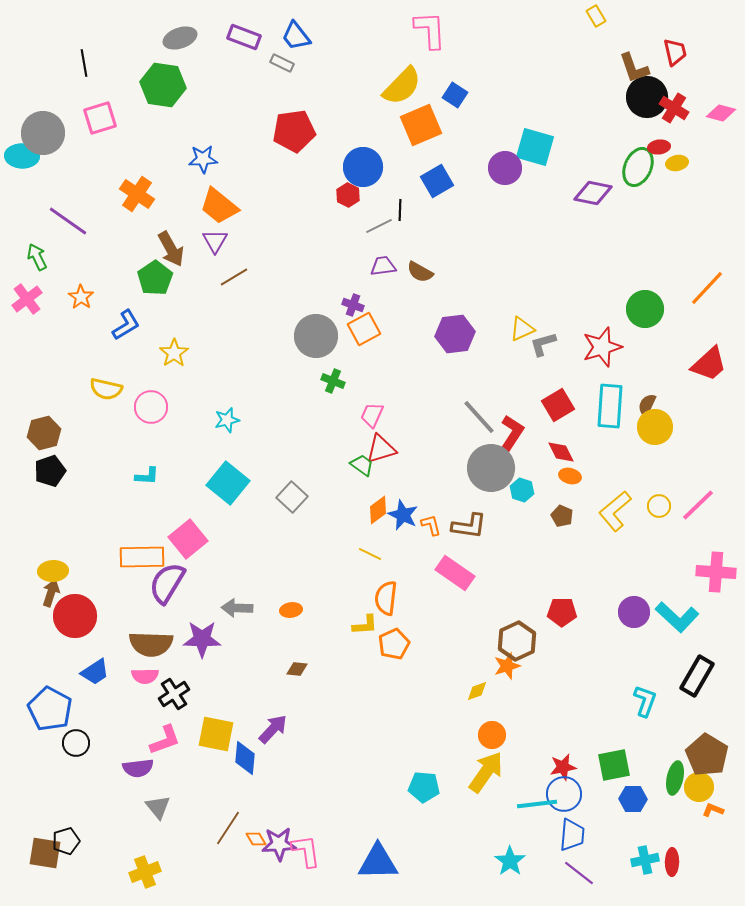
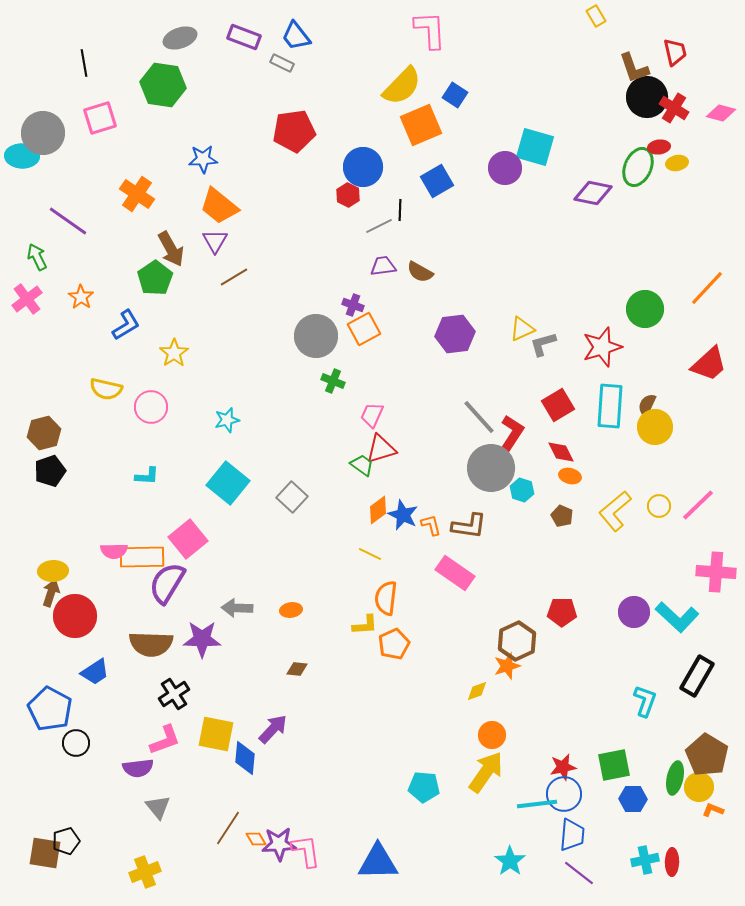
pink semicircle at (145, 676): moved 31 px left, 125 px up
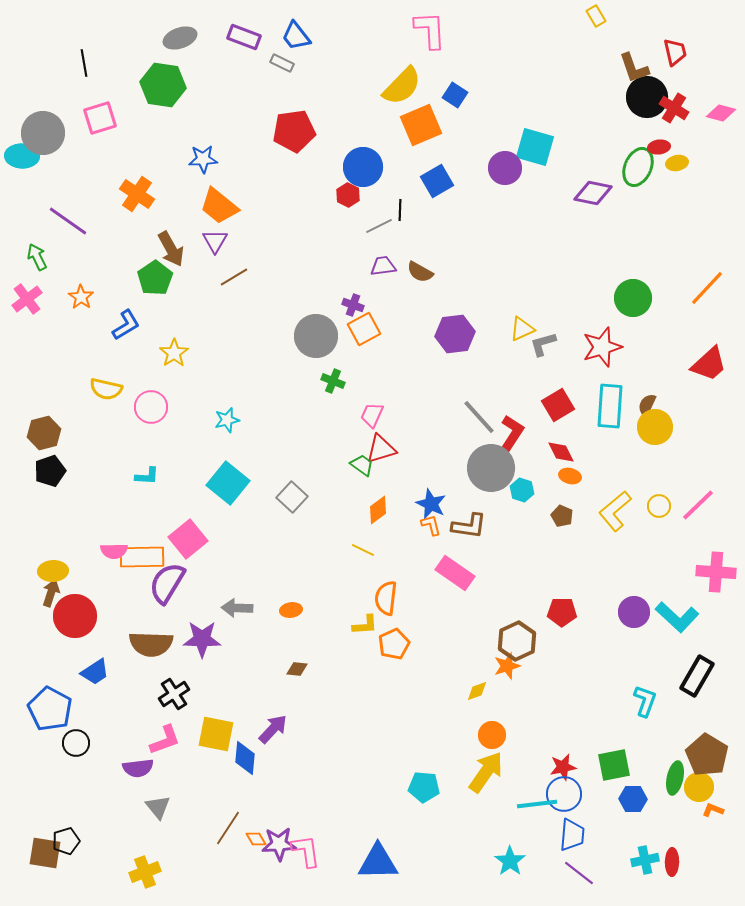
green circle at (645, 309): moved 12 px left, 11 px up
blue star at (403, 515): moved 28 px right, 11 px up
yellow line at (370, 554): moved 7 px left, 4 px up
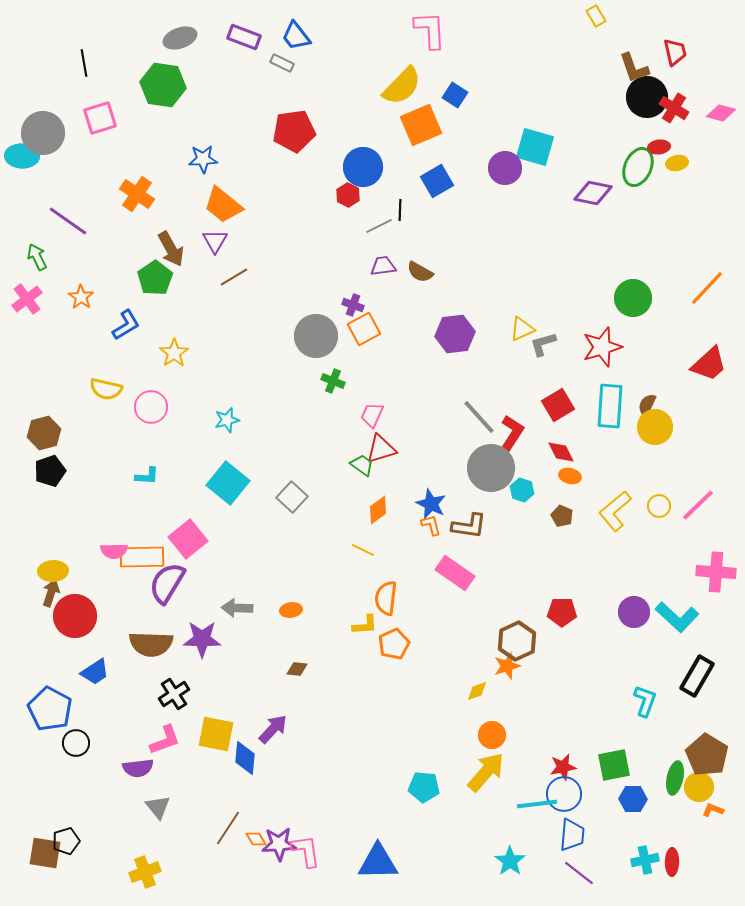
orange trapezoid at (219, 206): moved 4 px right, 1 px up
yellow arrow at (486, 772): rotated 6 degrees clockwise
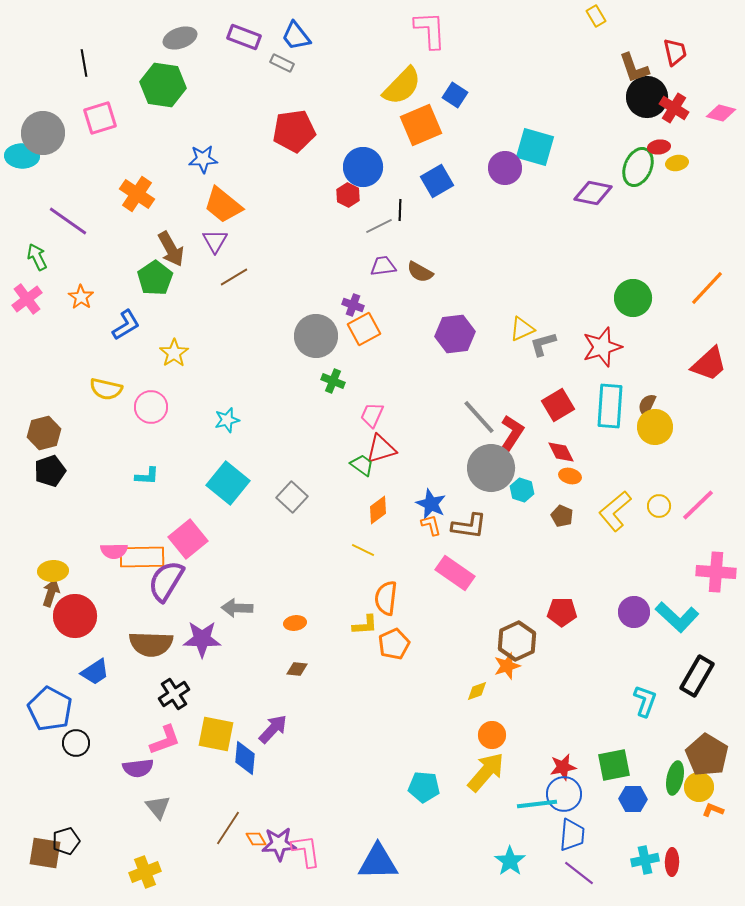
purple semicircle at (167, 583): moved 1 px left, 2 px up
orange ellipse at (291, 610): moved 4 px right, 13 px down
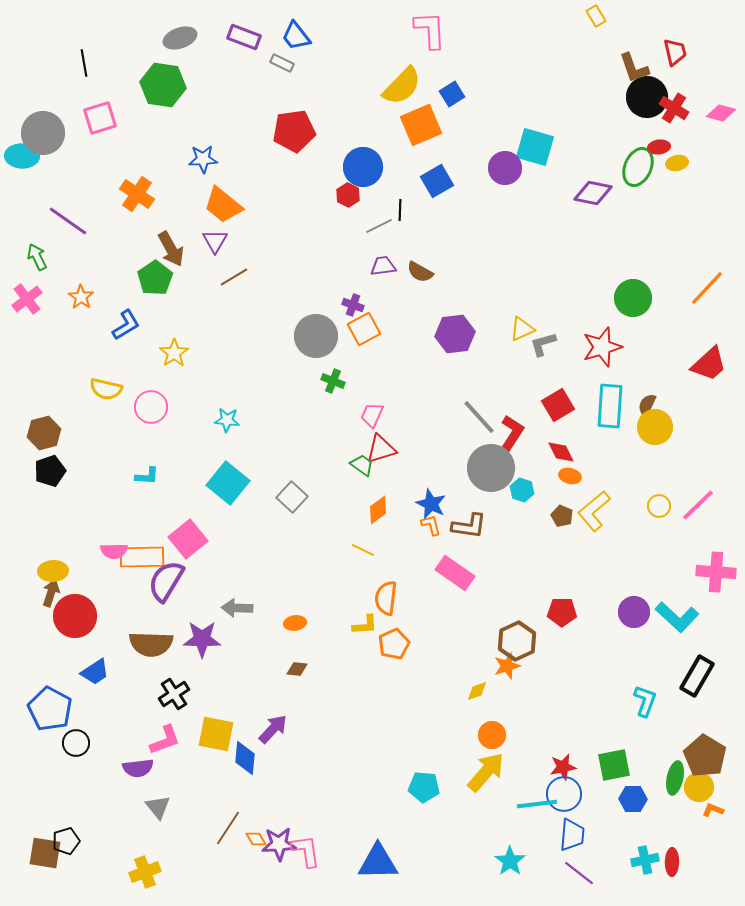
blue square at (455, 95): moved 3 px left, 1 px up; rotated 25 degrees clockwise
cyan star at (227, 420): rotated 20 degrees clockwise
yellow L-shape at (615, 511): moved 21 px left
brown pentagon at (707, 755): moved 2 px left, 1 px down
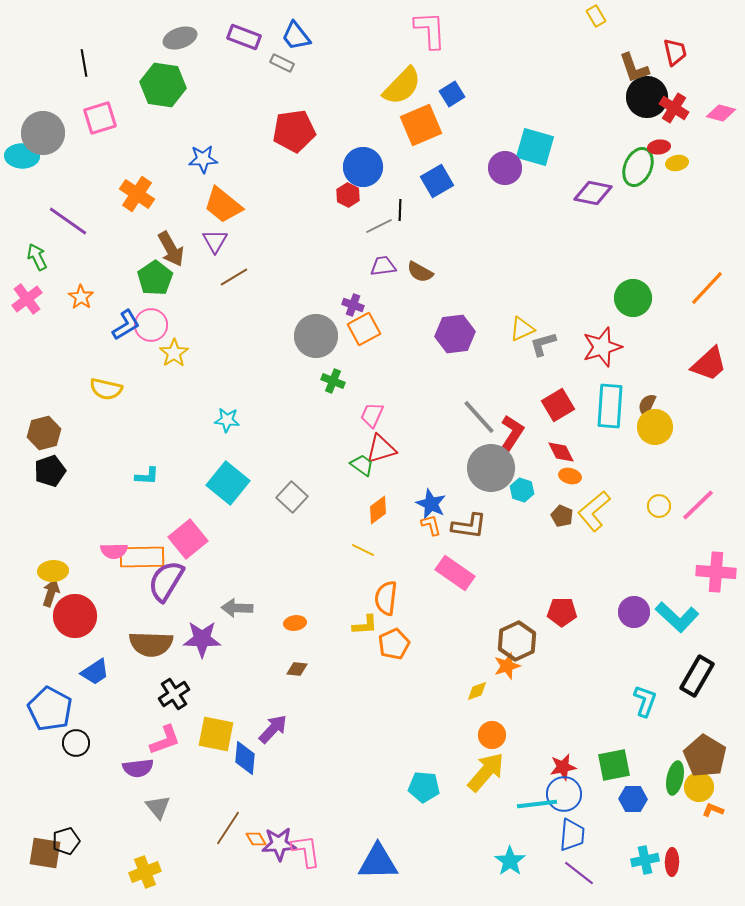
pink circle at (151, 407): moved 82 px up
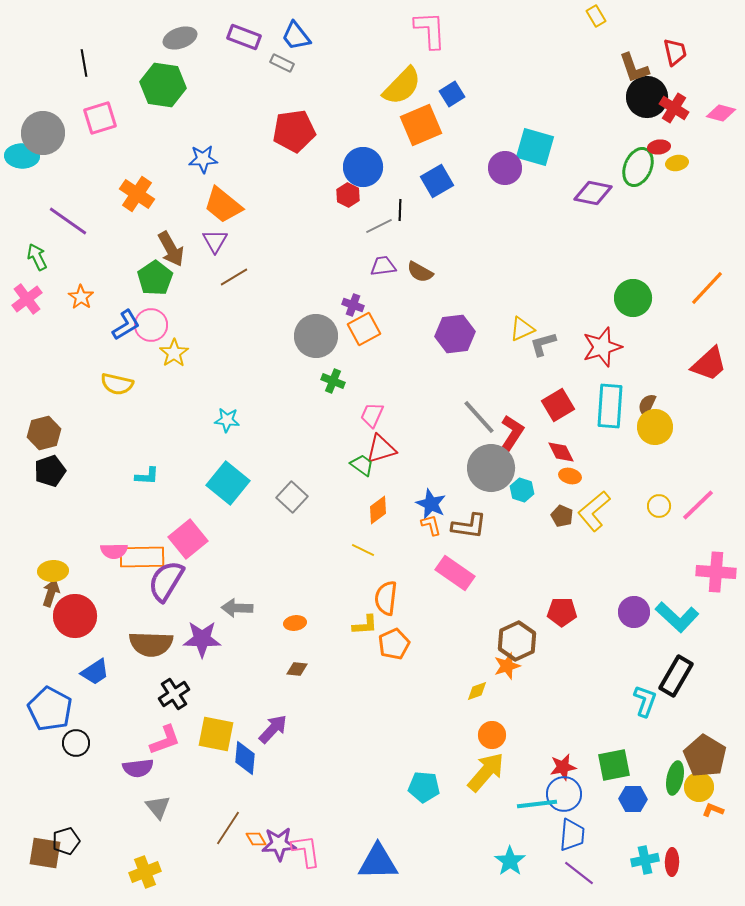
yellow semicircle at (106, 389): moved 11 px right, 5 px up
black rectangle at (697, 676): moved 21 px left
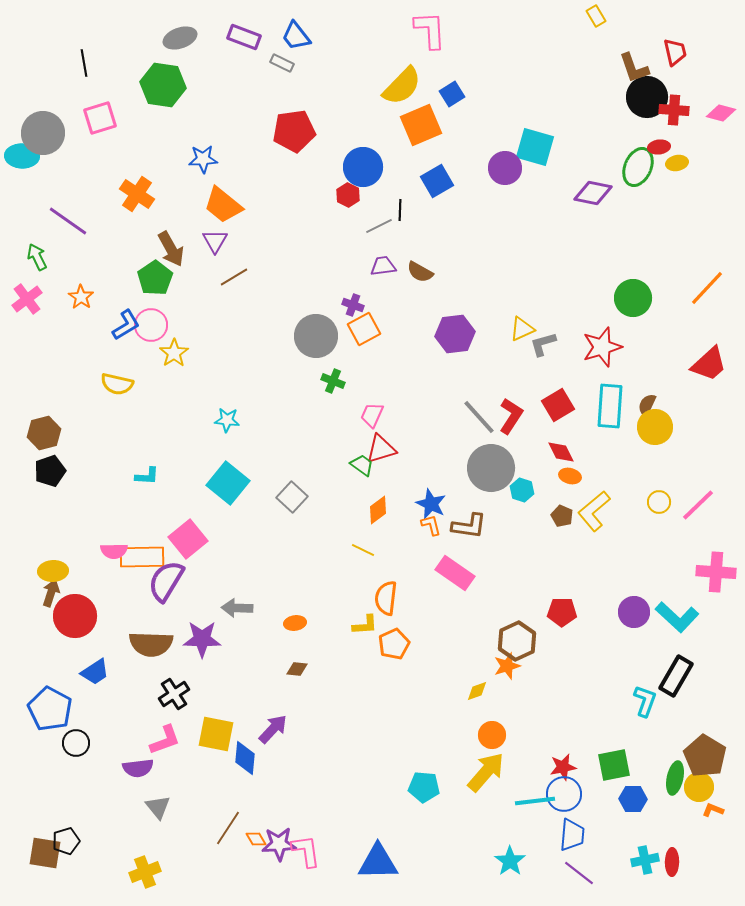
red cross at (674, 108): moved 2 px down; rotated 28 degrees counterclockwise
red L-shape at (512, 433): moved 1 px left, 17 px up
yellow circle at (659, 506): moved 4 px up
cyan line at (537, 804): moved 2 px left, 3 px up
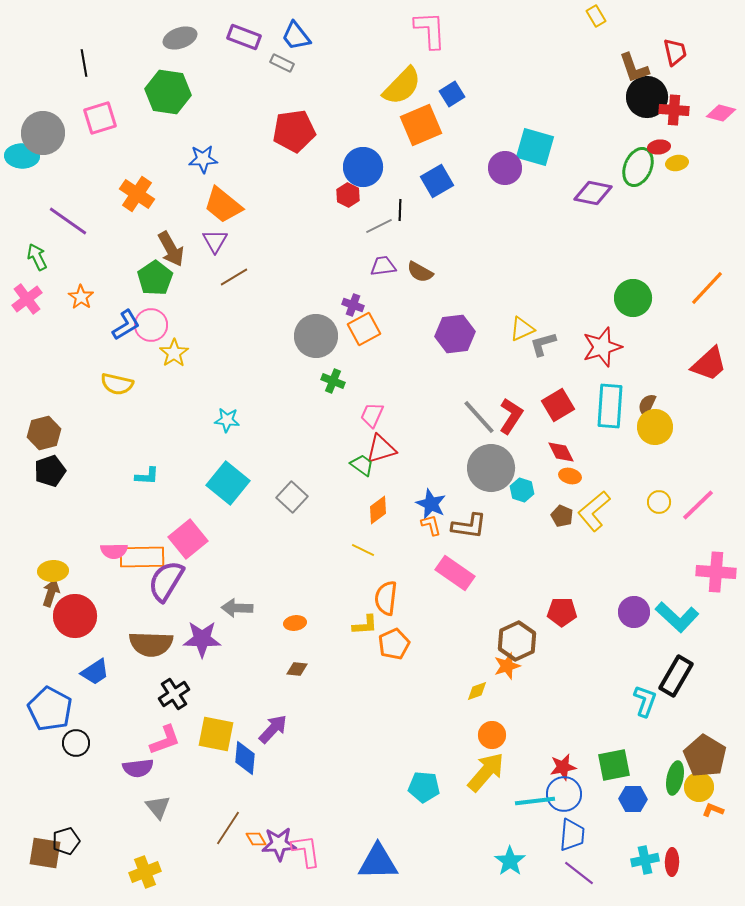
green hexagon at (163, 85): moved 5 px right, 7 px down
